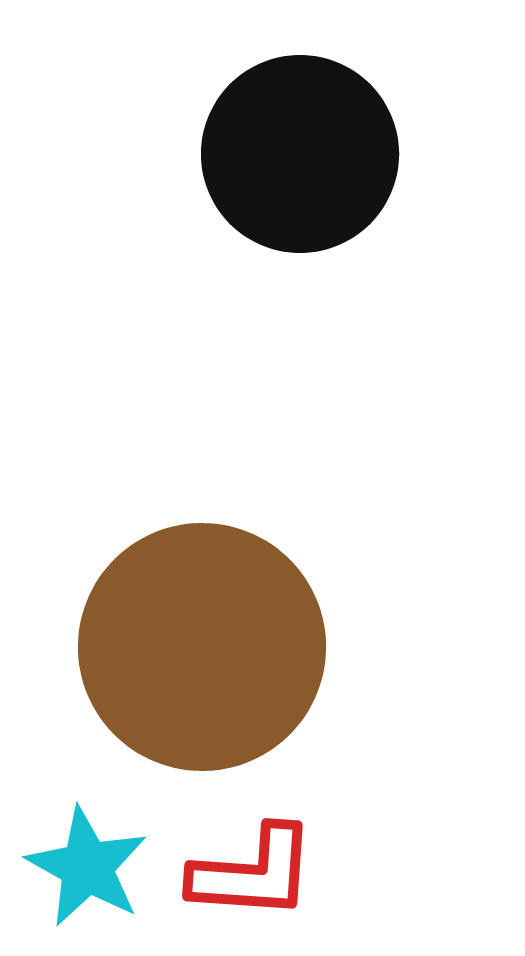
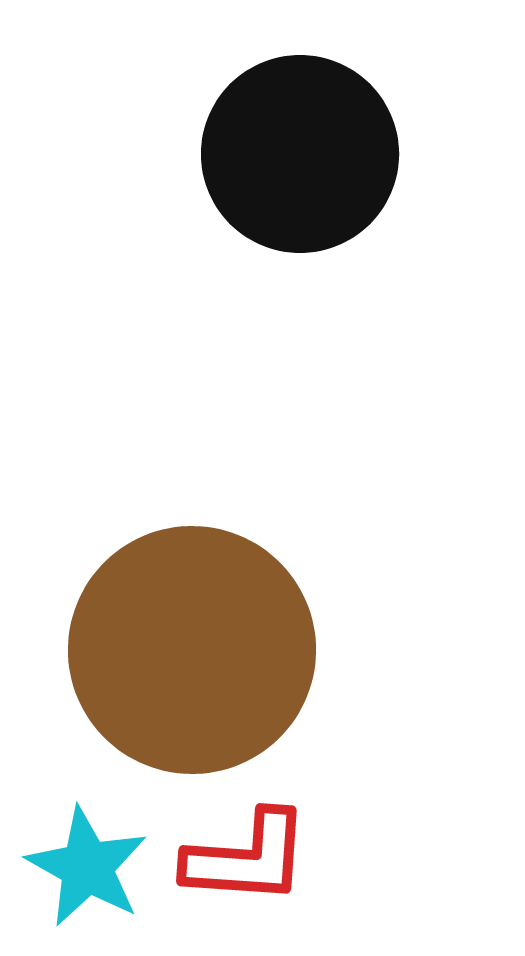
brown circle: moved 10 px left, 3 px down
red L-shape: moved 6 px left, 15 px up
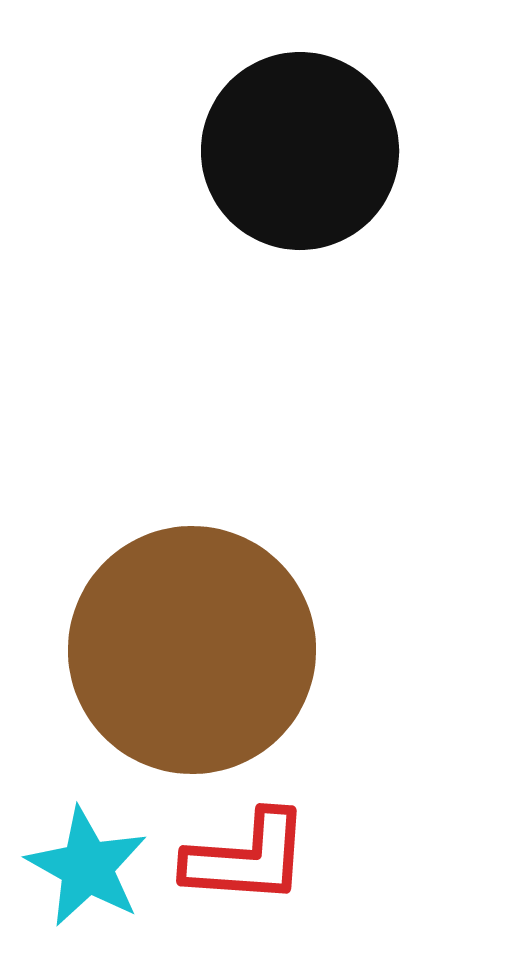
black circle: moved 3 px up
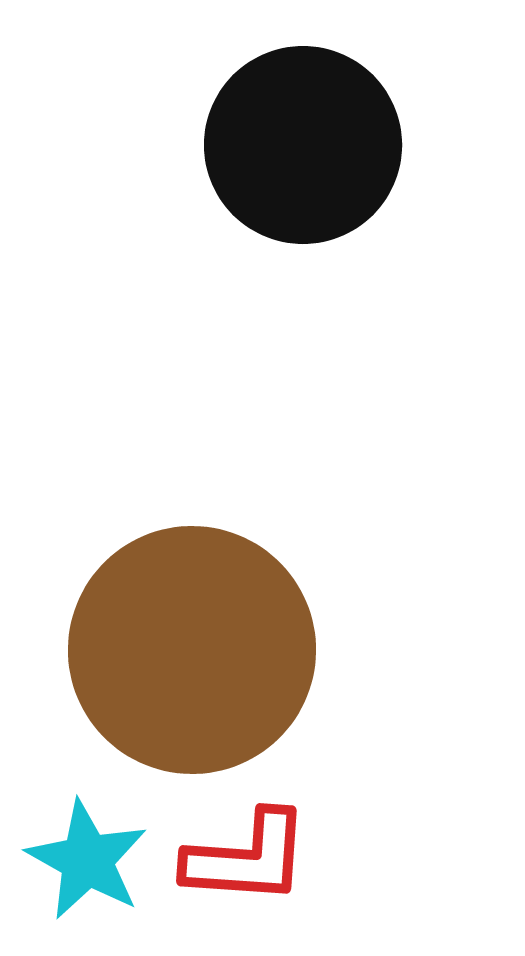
black circle: moved 3 px right, 6 px up
cyan star: moved 7 px up
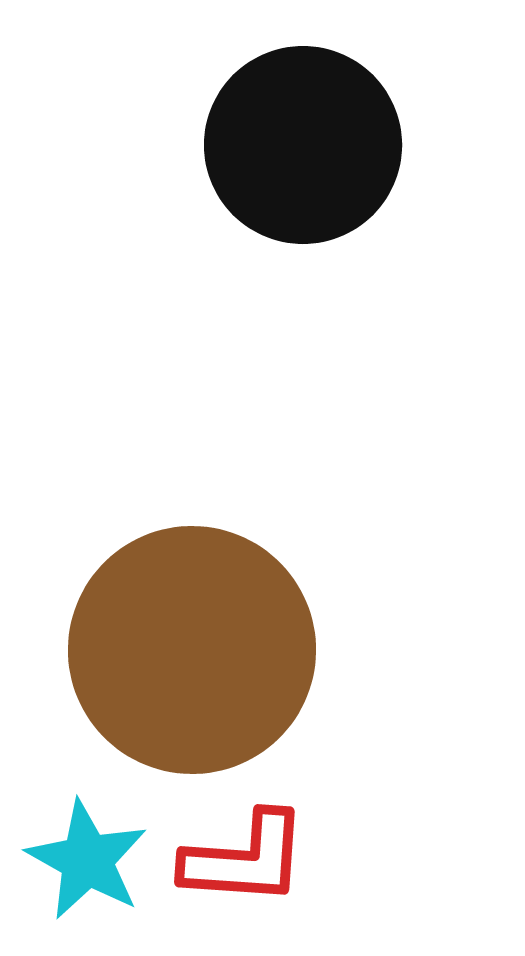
red L-shape: moved 2 px left, 1 px down
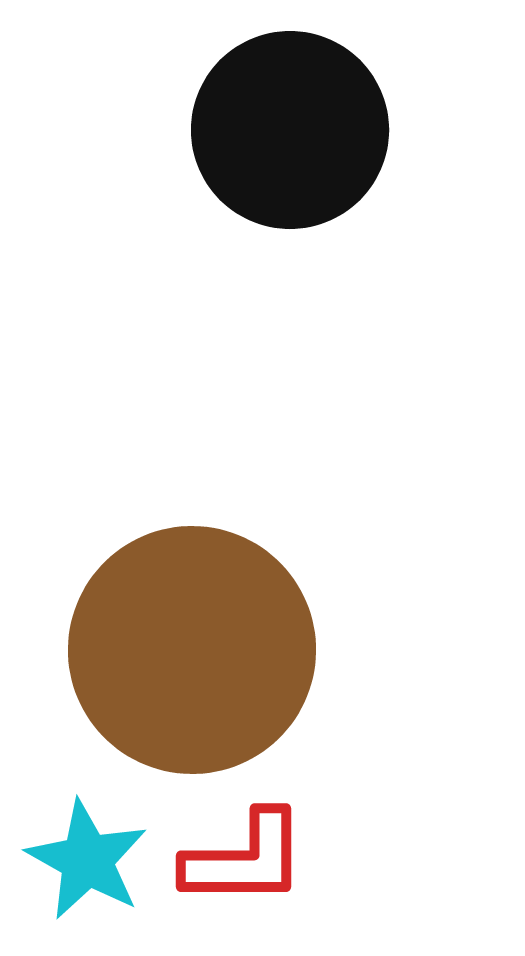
black circle: moved 13 px left, 15 px up
red L-shape: rotated 4 degrees counterclockwise
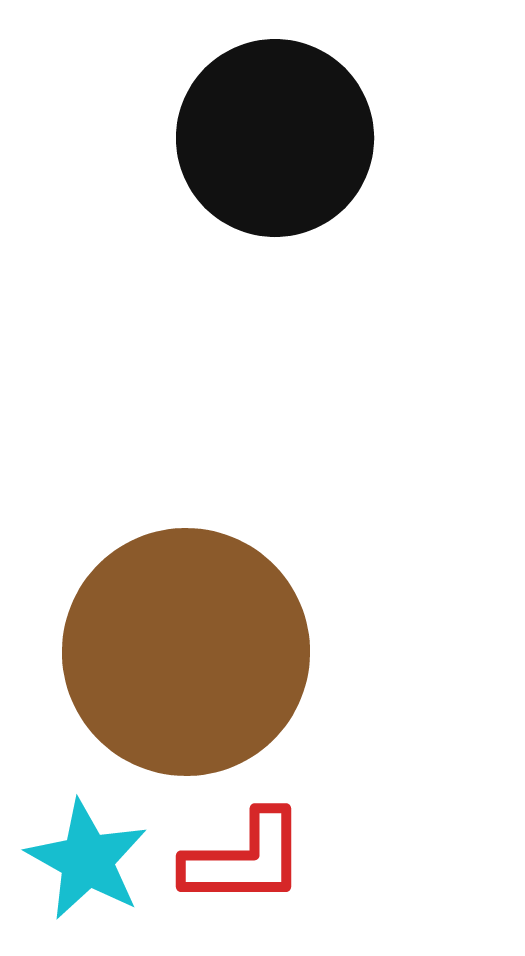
black circle: moved 15 px left, 8 px down
brown circle: moved 6 px left, 2 px down
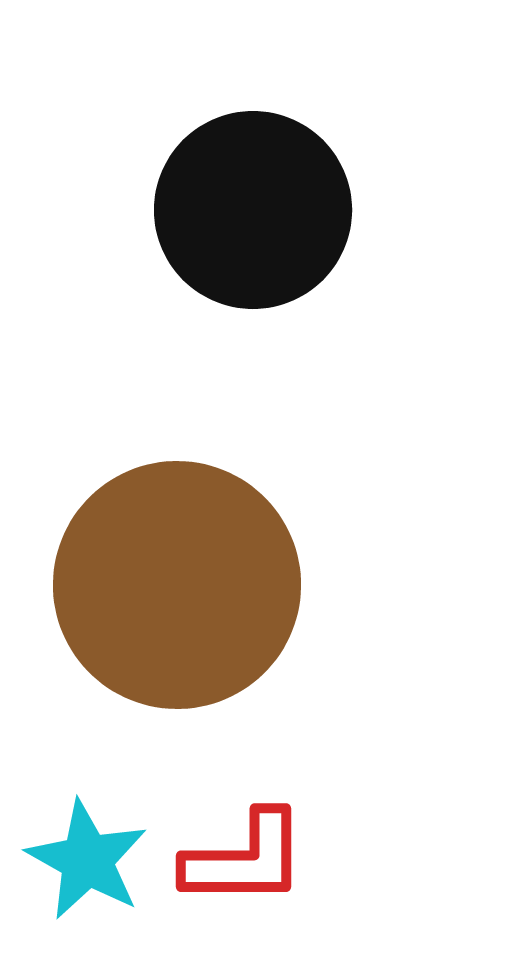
black circle: moved 22 px left, 72 px down
brown circle: moved 9 px left, 67 px up
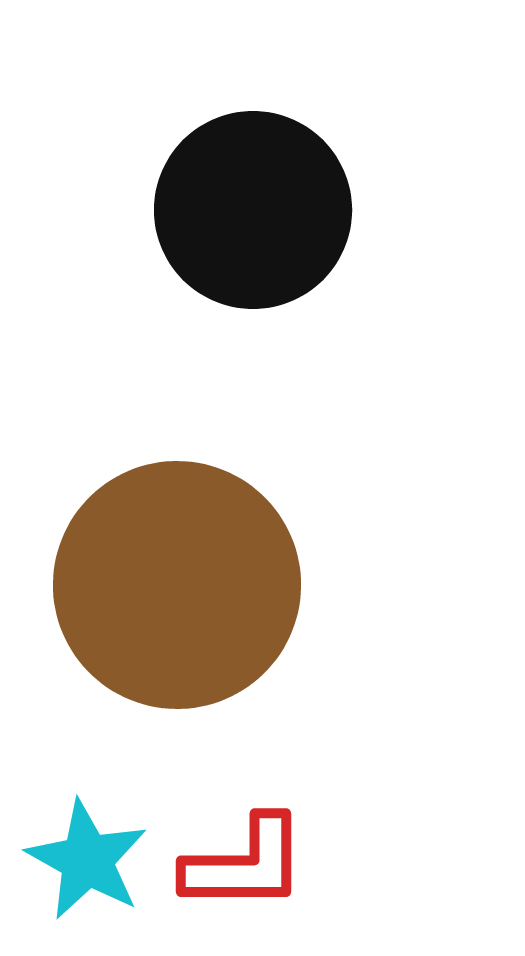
red L-shape: moved 5 px down
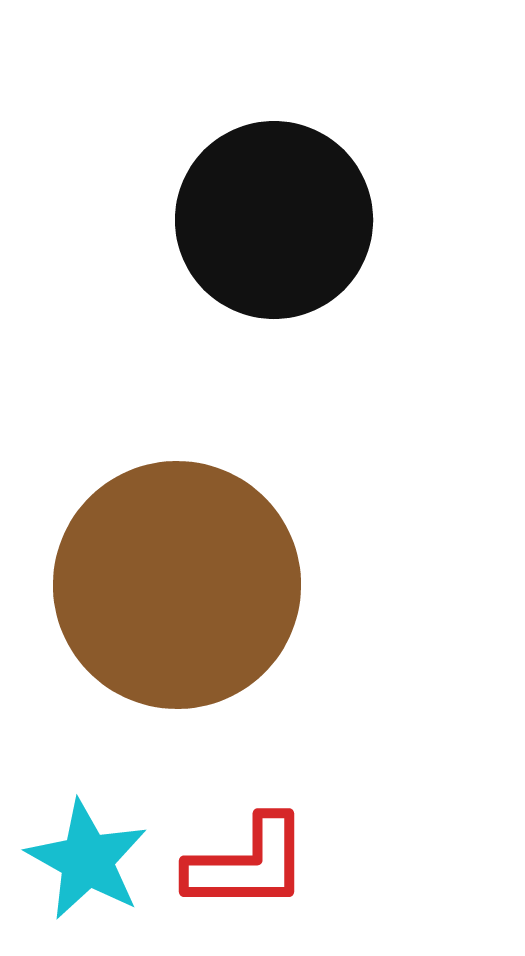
black circle: moved 21 px right, 10 px down
red L-shape: moved 3 px right
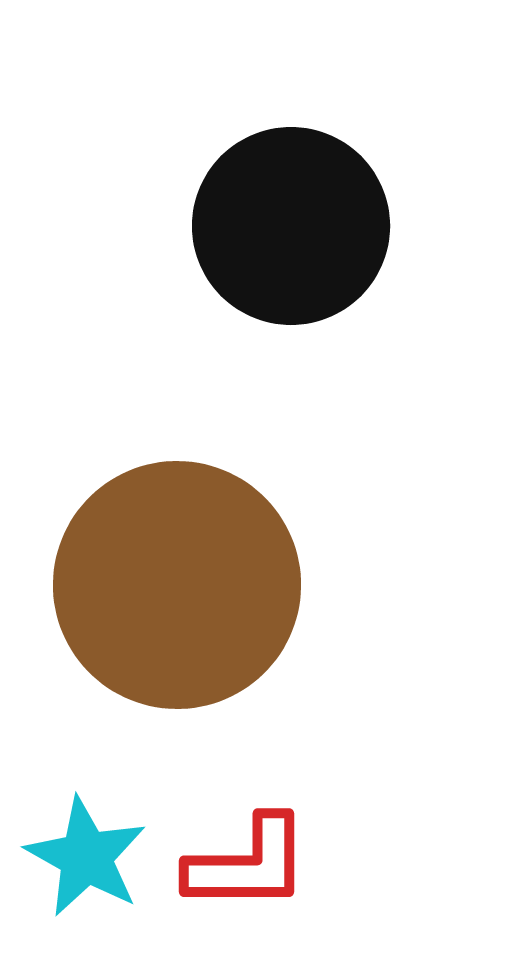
black circle: moved 17 px right, 6 px down
cyan star: moved 1 px left, 3 px up
